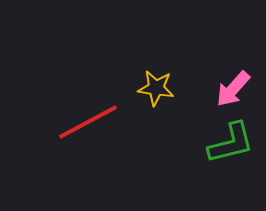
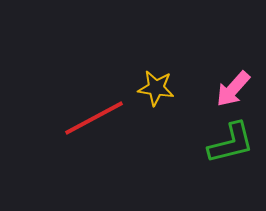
red line: moved 6 px right, 4 px up
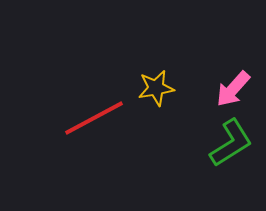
yellow star: rotated 18 degrees counterclockwise
green L-shape: rotated 18 degrees counterclockwise
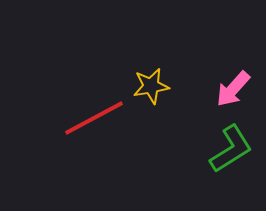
yellow star: moved 5 px left, 2 px up
green L-shape: moved 6 px down
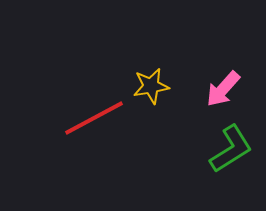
pink arrow: moved 10 px left
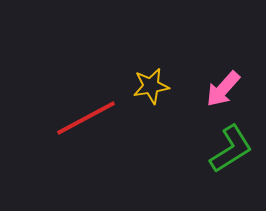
red line: moved 8 px left
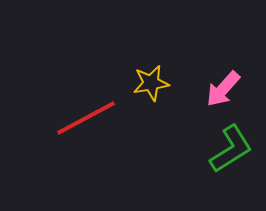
yellow star: moved 3 px up
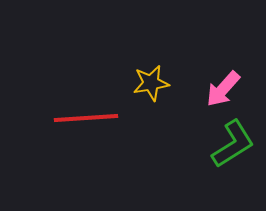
red line: rotated 24 degrees clockwise
green L-shape: moved 2 px right, 5 px up
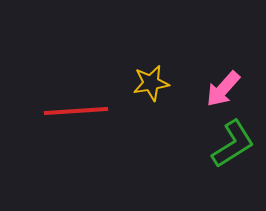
red line: moved 10 px left, 7 px up
